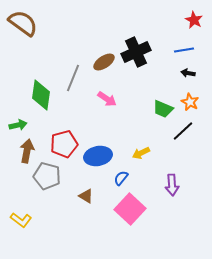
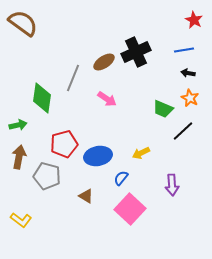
green diamond: moved 1 px right, 3 px down
orange star: moved 4 px up
brown arrow: moved 8 px left, 6 px down
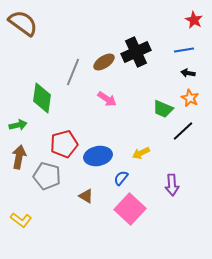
gray line: moved 6 px up
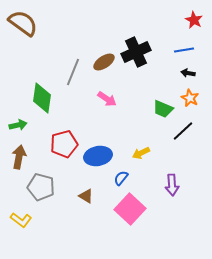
gray pentagon: moved 6 px left, 11 px down
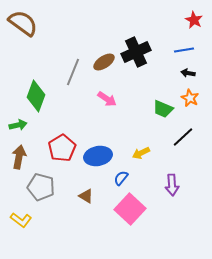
green diamond: moved 6 px left, 2 px up; rotated 12 degrees clockwise
black line: moved 6 px down
red pentagon: moved 2 px left, 4 px down; rotated 16 degrees counterclockwise
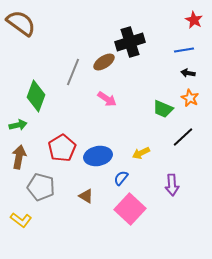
brown semicircle: moved 2 px left
black cross: moved 6 px left, 10 px up; rotated 8 degrees clockwise
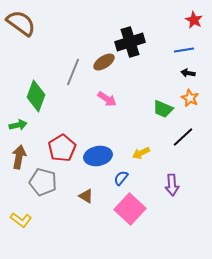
gray pentagon: moved 2 px right, 5 px up
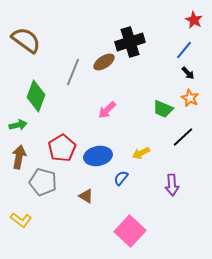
brown semicircle: moved 5 px right, 17 px down
blue line: rotated 42 degrees counterclockwise
black arrow: rotated 144 degrees counterclockwise
pink arrow: moved 11 px down; rotated 102 degrees clockwise
pink square: moved 22 px down
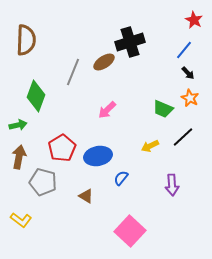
brown semicircle: rotated 56 degrees clockwise
yellow arrow: moved 9 px right, 7 px up
